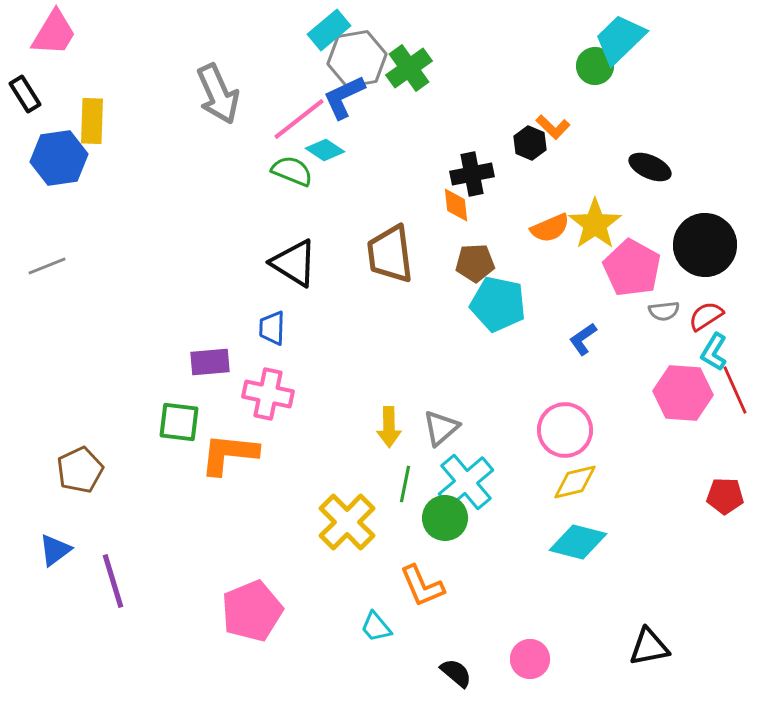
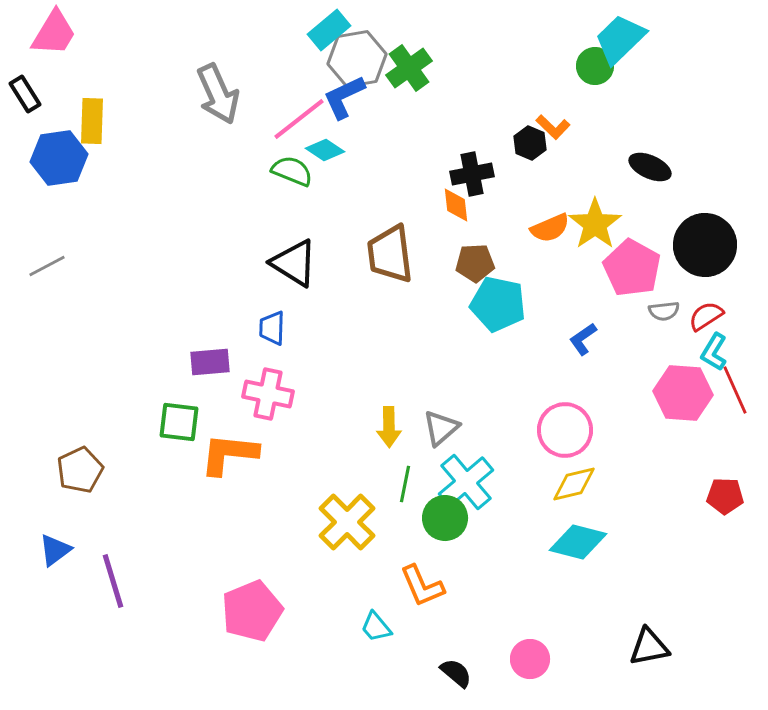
gray line at (47, 266): rotated 6 degrees counterclockwise
yellow diamond at (575, 482): moved 1 px left, 2 px down
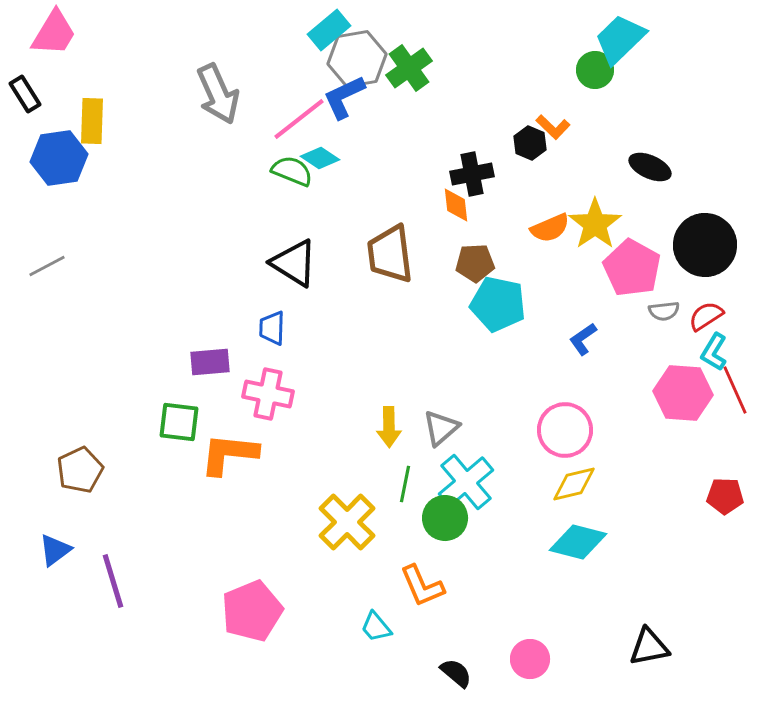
green circle at (595, 66): moved 4 px down
cyan diamond at (325, 150): moved 5 px left, 8 px down
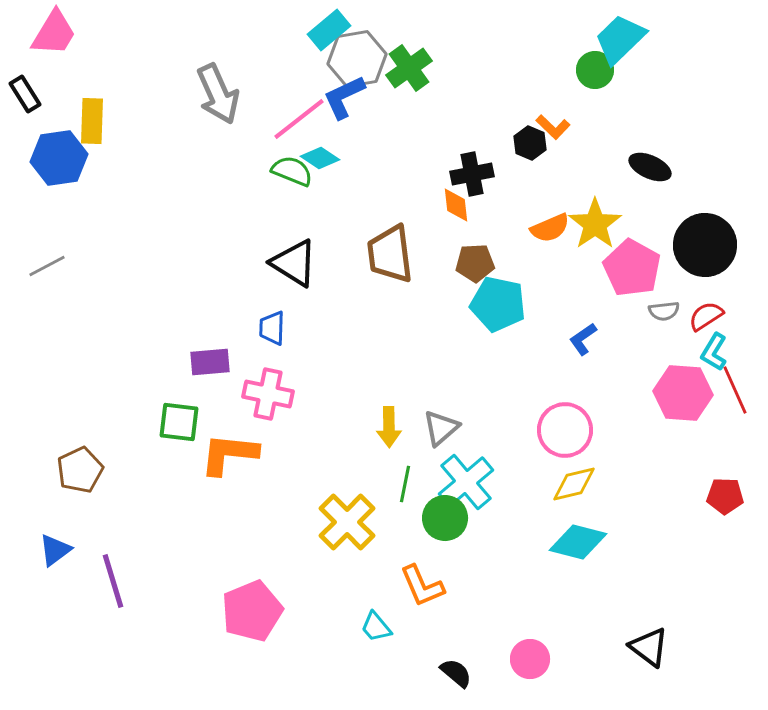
black triangle at (649, 647): rotated 48 degrees clockwise
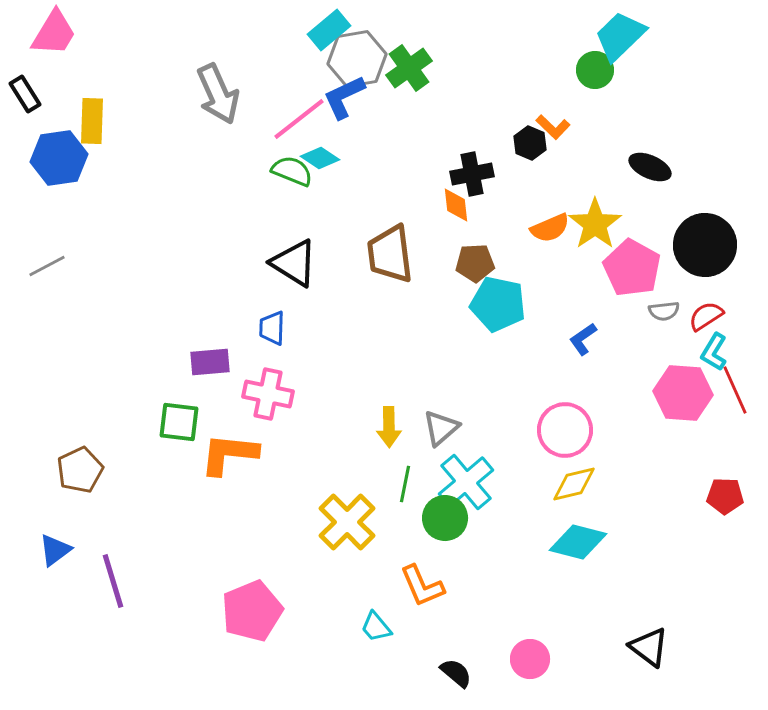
cyan trapezoid at (620, 39): moved 3 px up
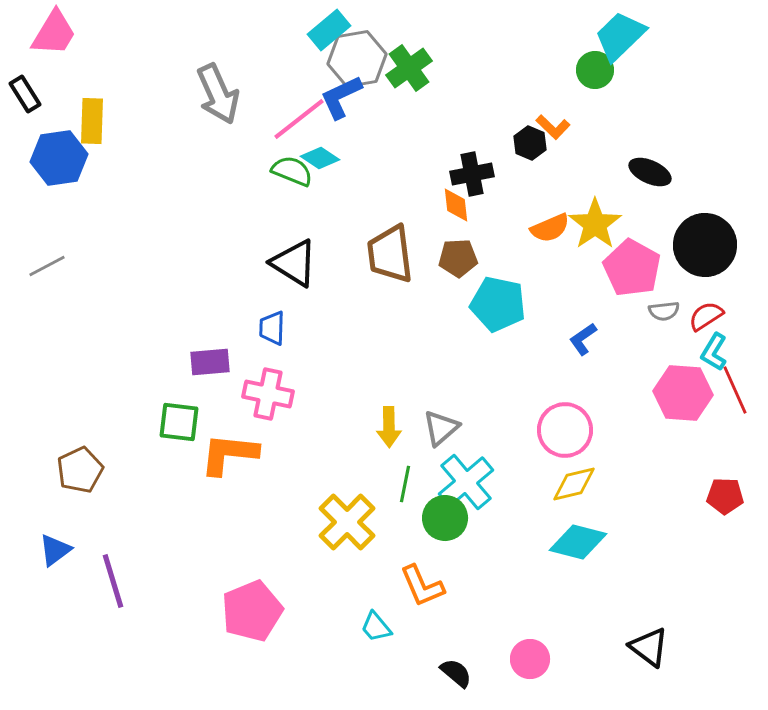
blue L-shape at (344, 97): moved 3 px left
black ellipse at (650, 167): moved 5 px down
brown pentagon at (475, 263): moved 17 px left, 5 px up
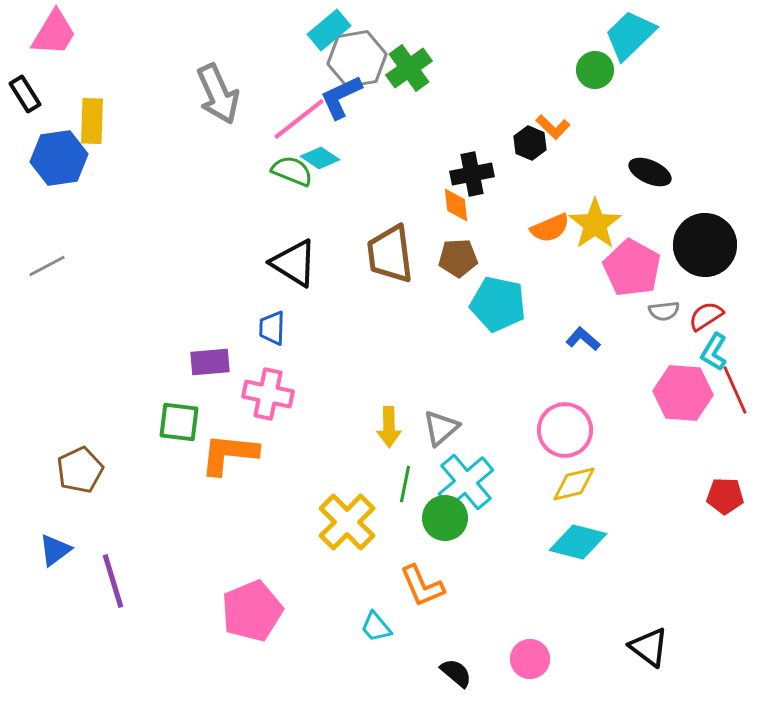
cyan trapezoid at (620, 36): moved 10 px right, 1 px up
blue L-shape at (583, 339): rotated 76 degrees clockwise
